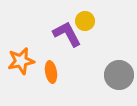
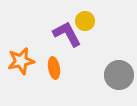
orange ellipse: moved 3 px right, 4 px up
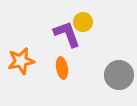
yellow circle: moved 2 px left, 1 px down
purple L-shape: rotated 8 degrees clockwise
orange ellipse: moved 8 px right
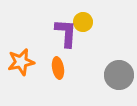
purple L-shape: moved 1 px left, 1 px up; rotated 24 degrees clockwise
orange star: moved 1 px down
orange ellipse: moved 4 px left
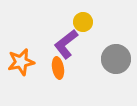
purple L-shape: moved 11 px down; rotated 132 degrees counterclockwise
gray circle: moved 3 px left, 16 px up
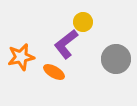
orange star: moved 5 px up
orange ellipse: moved 4 px left, 4 px down; rotated 50 degrees counterclockwise
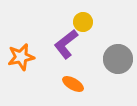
gray circle: moved 2 px right
orange ellipse: moved 19 px right, 12 px down
